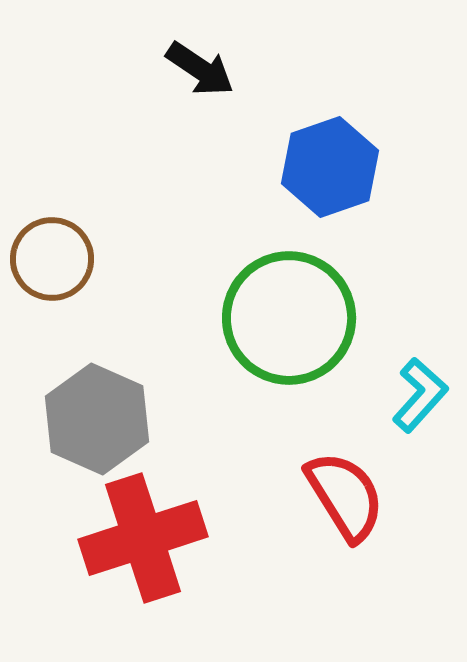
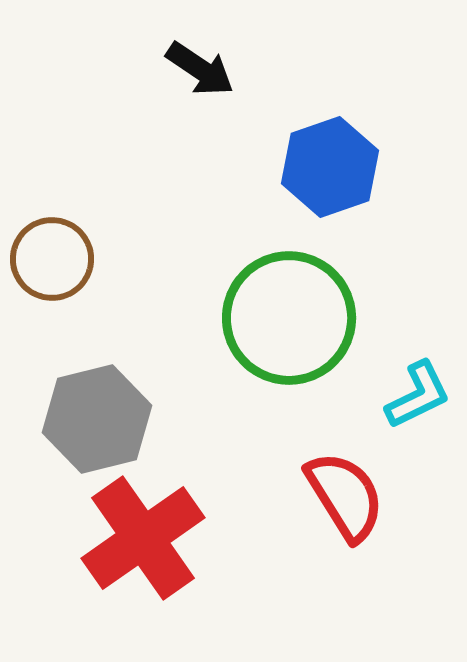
cyan L-shape: moved 2 px left; rotated 22 degrees clockwise
gray hexagon: rotated 22 degrees clockwise
red cross: rotated 17 degrees counterclockwise
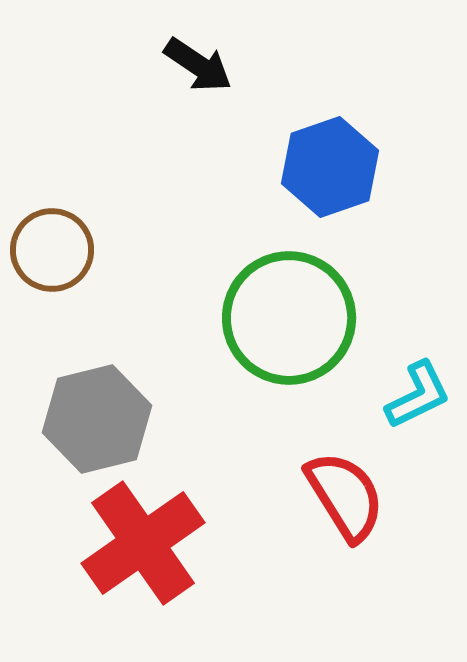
black arrow: moved 2 px left, 4 px up
brown circle: moved 9 px up
red cross: moved 5 px down
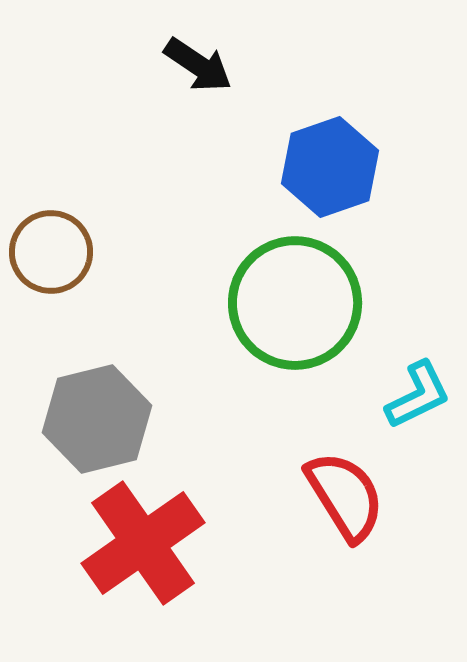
brown circle: moved 1 px left, 2 px down
green circle: moved 6 px right, 15 px up
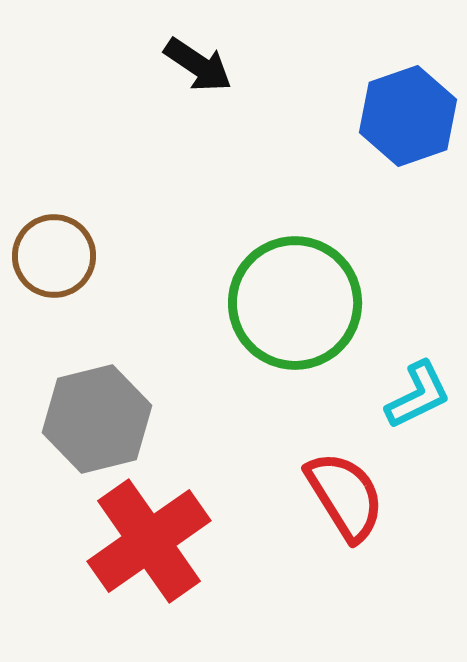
blue hexagon: moved 78 px right, 51 px up
brown circle: moved 3 px right, 4 px down
red cross: moved 6 px right, 2 px up
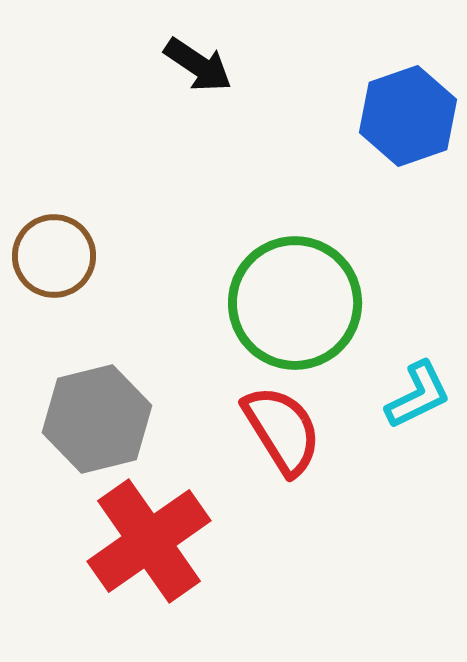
red semicircle: moved 63 px left, 66 px up
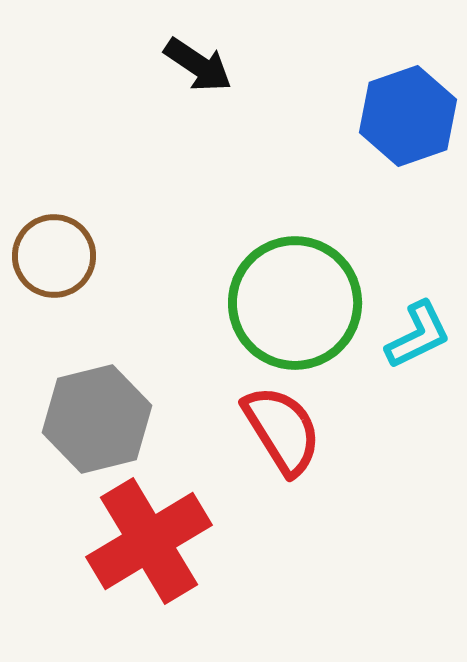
cyan L-shape: moved 60 px up
red cross: rotated 4 degrees clockwise
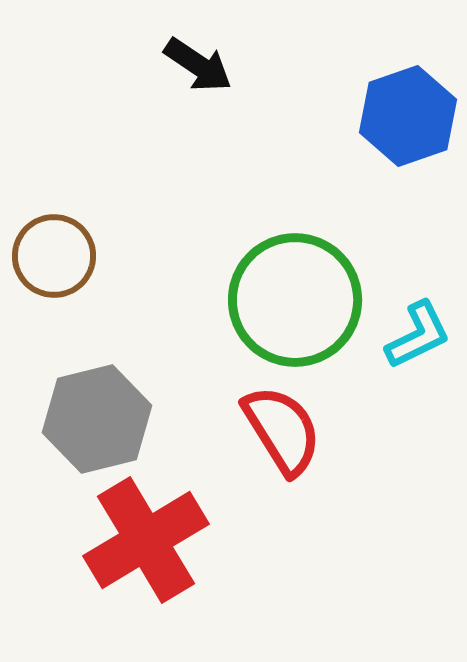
green circle: moved 3 px up
red cross: moved 3 px left, 1 px up
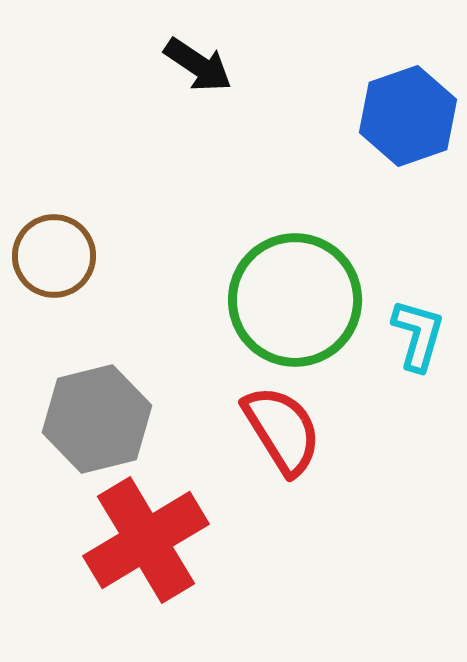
cyan L-shape: rotated 48 degrees counterclockwise
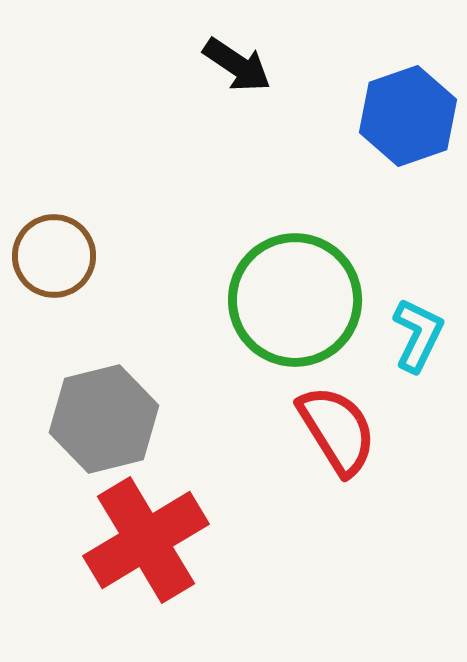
black arrow: moved 39 px right
cyan L-shape: rotated 10 degrees clockwise
gray hexagon: moved 7 px right
red semicircle: moved 55 px right
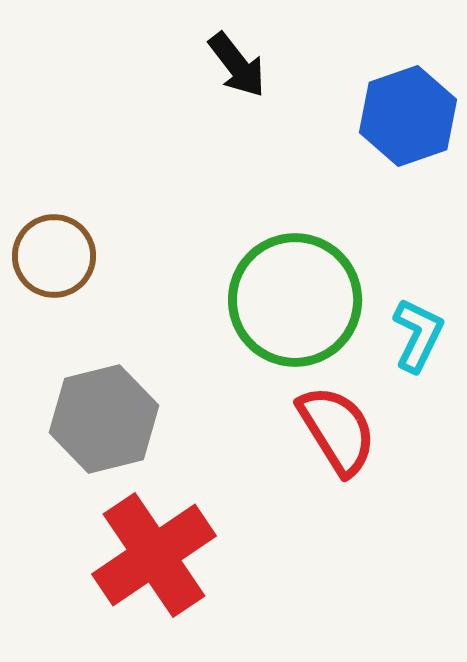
black arrow: rotated 18 degrees clockwise
red cross: moved 8 px right, 15 px down; rotated 3 degrees counterclockwise
